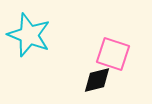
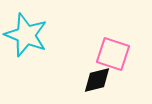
cyan star: moved 3 px left
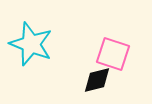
cyan star: moved 5 px right, 9 px down
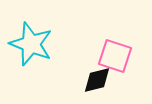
pink square: moved 2 px right, 2 px down
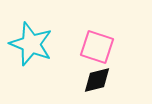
pink square: moved 18 px left, 9 px up
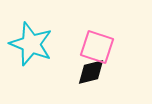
black diamond: moved 6 px left, 8 px up
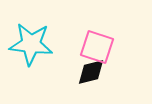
cyan star: rotated 15 degrees counterclockwise
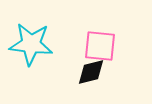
pink square: moved 3 px right, 1 px up; rotated 12 degrees counterclockwise
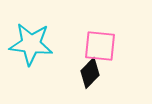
black diamond: moved 1 px left, 1 px down; rotated 32 degrees counterclockwise
